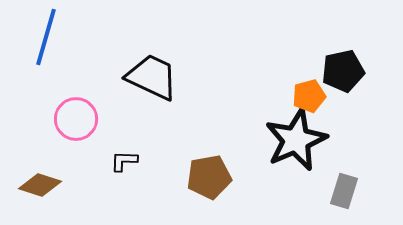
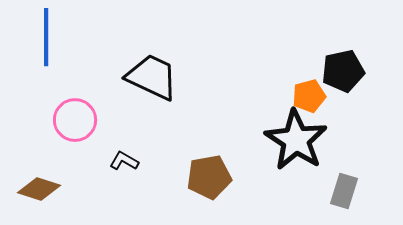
blue line: rotated 16 degrees counterclockwise
pink circle: moved 1 px left, 1 px down
black star: rotated 16 degrees counterclockwise
black L-shape: rotated 28 degrees clockwise
brown diamond: moved 1 px left, 4 px down
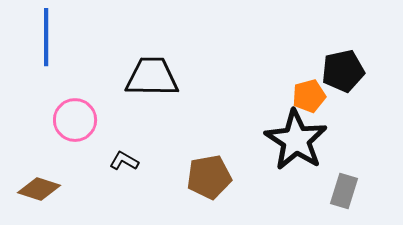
black trapezoid: rotated 24 degrees counterclockwise
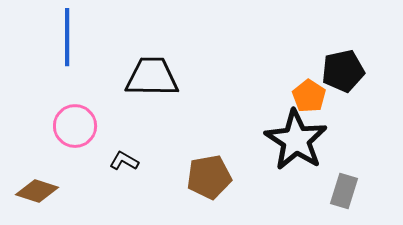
blue line: moved 21 px right
orange pentagon: rotated 24 degrees counterclockwise
pink circle: moved 6 px down
brown diamond: moved 2 px left, 2 px down
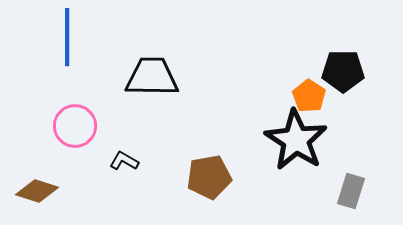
black pentagon: rotated 12 degrees clockwise
gray rectangle: moved 7 px right
